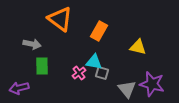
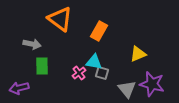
yellow triangle: moved 7 px down; rotated 36 degrees counterclockwise
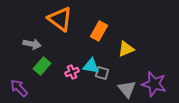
yellow triangle: moved 12 px left, 5 px up
cyan triangle: moved 3 px left, 4 px down
green rectangle: rotated 42 degrees clockwise
pink cross: moved 7 px left, 1 px up; rotated 16 degrees clockwise
purple star: moved 2 px right
purple arrow: rotated 60 degrees clockwise
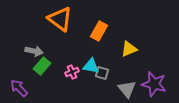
gray arrow: moved 2 px right, 7 px down
yellow triangle: moved 3 px right
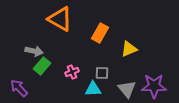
orange triangle: rotated 8 degrees counterclockwise
orange rectangle: moved 1 px right, 2 px down
cyan triangle: moved 2 px right, 23 px down; rotated 12 degrees counterclockwise
gray square: rotated 16 degrees counterclockwise
purple star: moved 2 px down; rotated 15 degrees counterclockwise
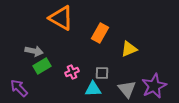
orange triangle: moved 1 px right, 1 px up
green rectangle: rotated 18 degrees clockwise
purple star: rotated 25 degrees counterclockwise
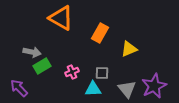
gray arrow: moved 2 px left, 1 px down
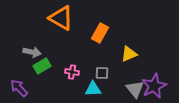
yellow triangle: moved 5 px down
pink cross: rotated 32 degrees clockwise
gray triangle: moved 8 px right
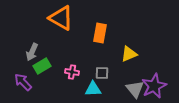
orange rectangle: rotated 18 degrees counterclockwise
gray arrow: rotated 102 degrees clockwise
purple arrow: moved 4 px right, 6 px up
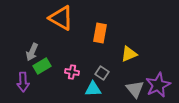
gray square: rotated 32 degrees clockwise
purple arrow: rotated 138 degrees counterclockwise
purple star: moved 4 px right, 1 px up
